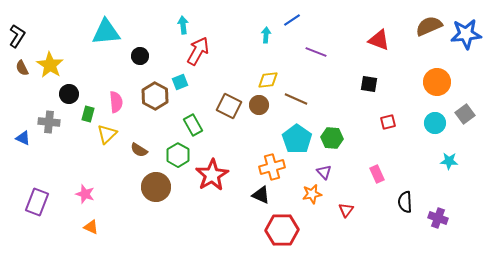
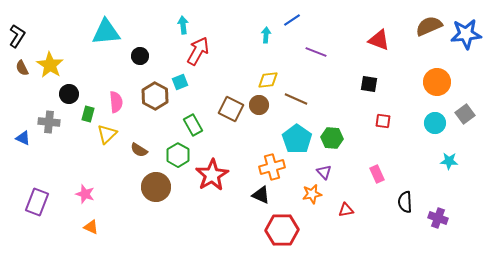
brown square at (229, 106): moved 2 px right, 3 px down
red square at (388, 122): moved 5 px left, 1 px up; rotated 21 degrees clockwise
red triangle at (346, 210): rotated 42 degrees clockwise
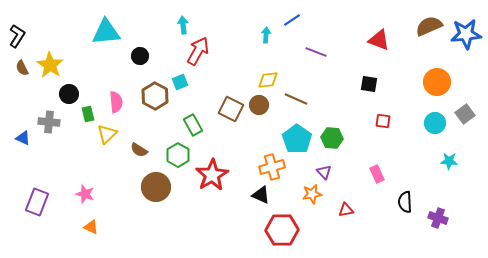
green rectangle at (88, 114): rotated 28 degrees counterclockwise
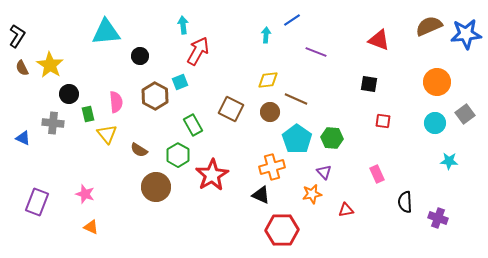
brown circle at (259, 105): moved 11 px right, 7 px down
gray cross at (49, 122): moved 4 px right, 1 px down
yellow triangle at (107, 134): rotated 25 degrees counterclockwise
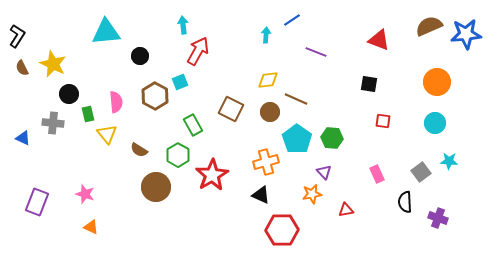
yellow star at (50, 65): moved 3 px right, 1 px up; rotated 8 degrees counterclockwise
gray square at (465, 114): moved 44 px left, 58 px down
orange cross at (272, 167): moved 6 px left, 5 px up
